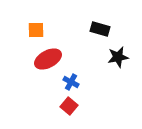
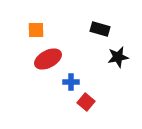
blue cross: rotated 28 degrees counterclockwise
red square: moved 17 px right, 4 px up
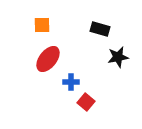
orange square: moved 6 px right, 5 px up
red ellipse: rotated 24 degrees counterclockwise
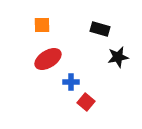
red ellipse: rotated 20 degrees clockwise
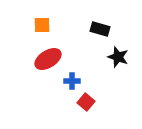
black star: rotated 30 degrees clockwise
blue cross: moved 1 px right, 1 px up
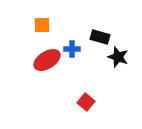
black rectangle: moved 8 px down
red ellipse: moved 1 px left, 1 px down
blue cross: moved 32 px up
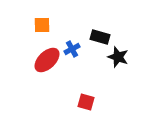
blue cross: rotated 28 degrees counterclockwise
red ellipse: rotated 12 degrees counterclockwise
red square: rotated 24 degrees counterclockwise
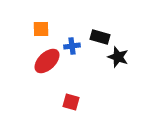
orange square: moved 1 px left, 4 px down
blue cross: moved 3 px up; rotated 21 degrees clockwise
red ellipse: moved 1 px down
red square: moved 15 px left
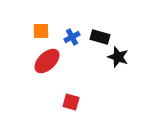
orange square: moved 2 px down
blue cross: moved 9 px up; rotated 21 degrees counterclockwise
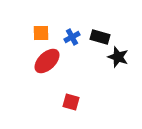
orange square: moved 2 px down
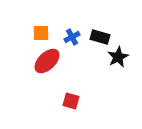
black star: rotated 25 degrees clockwise
red square: moved 1 px up
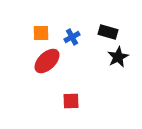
black rectangle: moved 8 px right, 5 px up
red square: rotated 18 degrees counterclockwise
